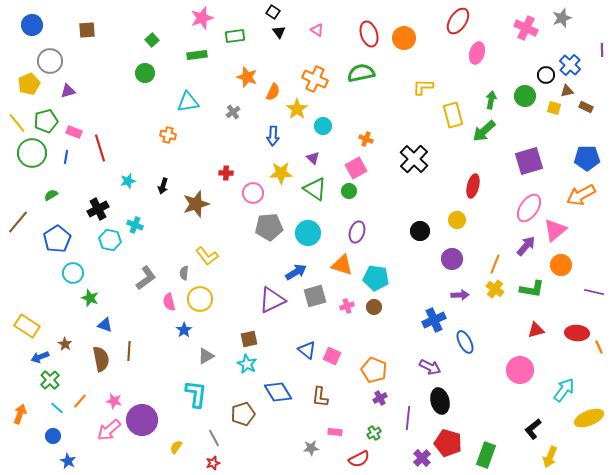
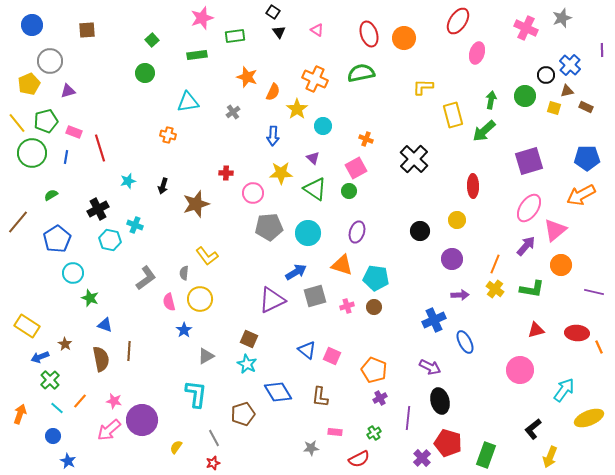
red ellipse at (473, 186): rotated 15 degrees counterclockwise
brown square at (249, 339): rotated 36 degrees clockwise
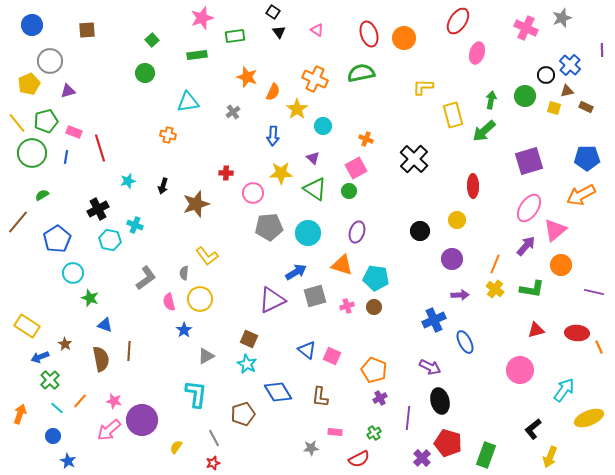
green semicircle at (51, 195): moved 9 px left
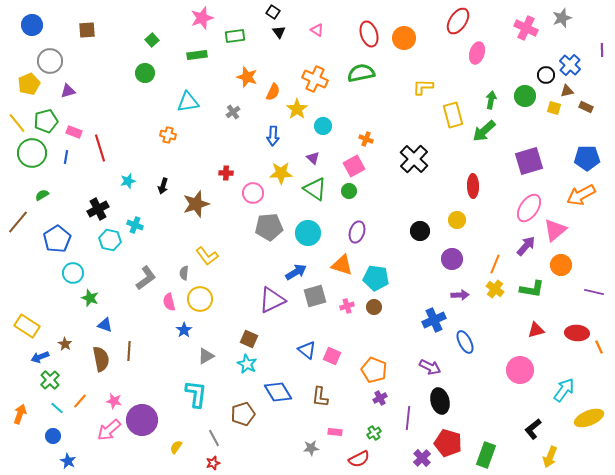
pink square at (356, 168): moved 2 px left, 2 px up
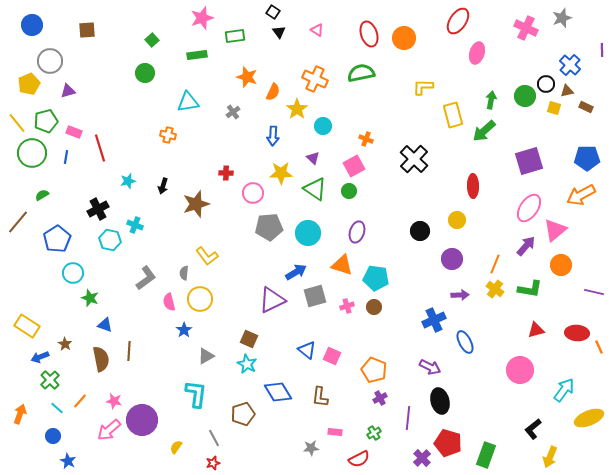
black circle at (546, 75): moved 9 px down
green L-shape at (532, 289): moved 2 px left
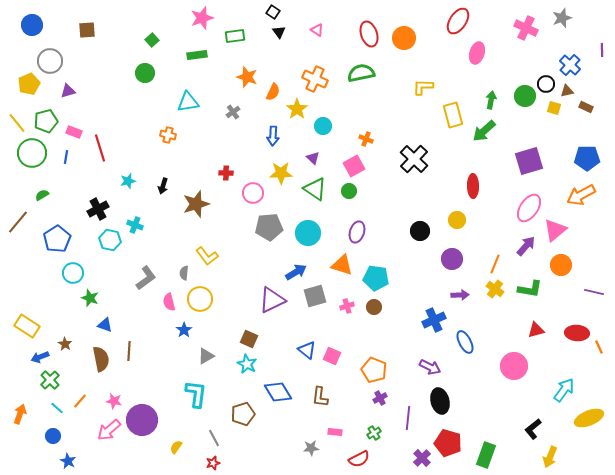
pink circle at (520, 370): moved 6 px left, 4 px up
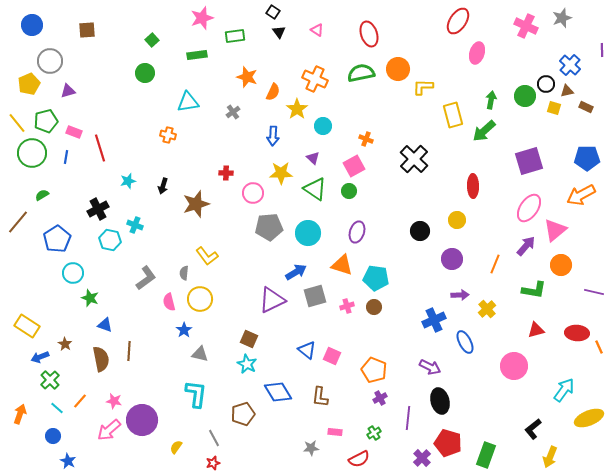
pink cross at (526, 28): moved 2 px up
orange circle at (404, 38): moved 6 px left, 31 px down
yellow cross at (495, 289): moved 8 px left, 20 px down; rotated 12 degrees clockwise
green L-shape at (530, 289): moved 4 px right, 1 px down
gray triangle at (206, 356): moved 6 px left, 2 px up; rotated 42 degrees clockwise
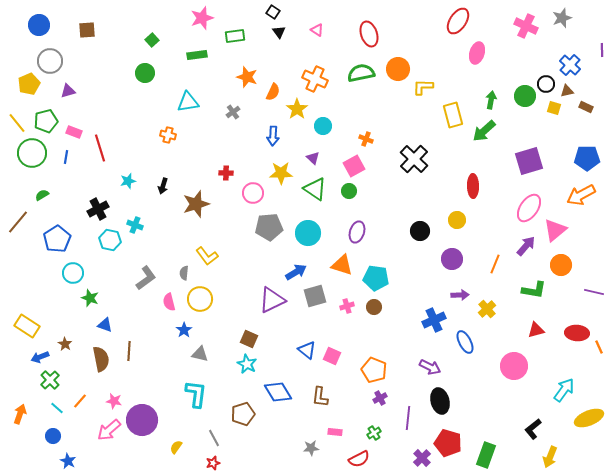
blue circle at (32, 25): moved 7 px right
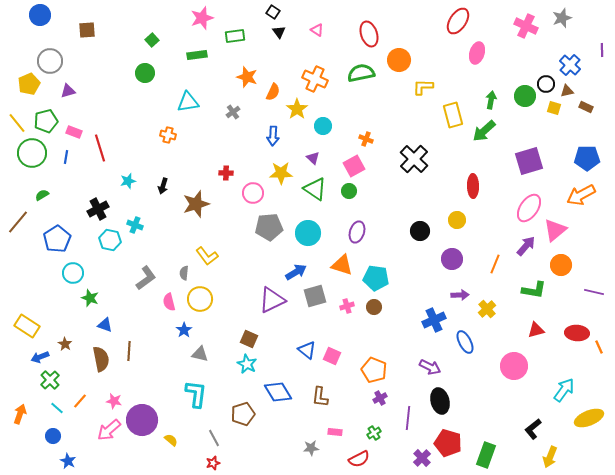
blue circle at (39, 25): moved 1 px right, 10 px up
orange circle at (398, 69): moved 1 px right, 9 px up
yellow semicircle at (176, 447): moved 5 px left, 7 px up; rotated 96 degrees clockwise
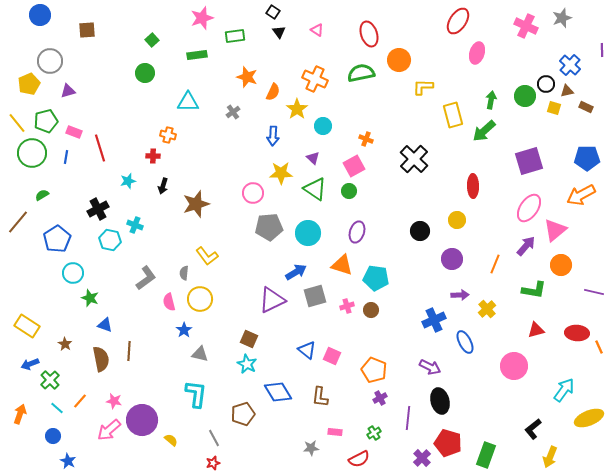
cyan triangle at (188, 102): rotated 10 degrees clockwise
red cross at (226, 173): moved 73 px left, 17 px up
brown circle at (374, 307): moved 3 px left, 3 px down
blue arrow at (40, 357): moved 10 px left, 7 px down
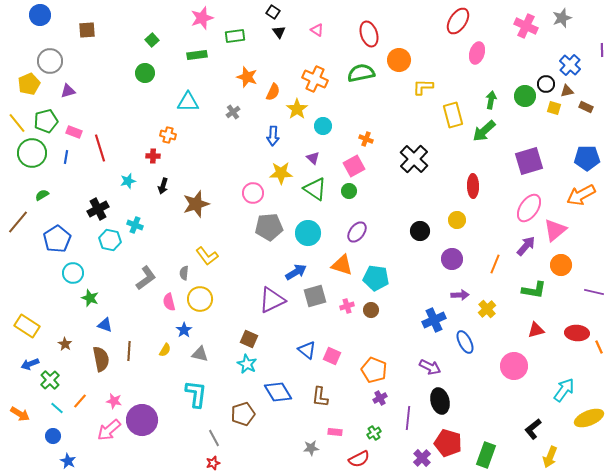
purple ellipse at (357, 232): rotated 20 degrees clockwise
orange arrow at (20, 414): rotated 102 degrees clockwise
yellow semicircle at (171, 440): moved 6 px left, 90 px up; rotated 80 degrees clockwise
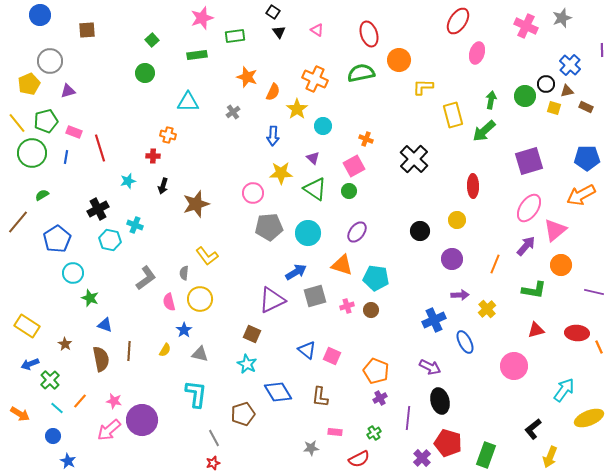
brown square at (249, 339): moved 3 px right, 5 px up
orange pentagon at (374, 370): moved 2 px right, 1 px down
